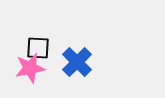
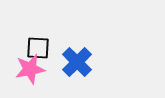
pink star: moved 1 px down
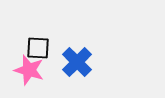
pink star: moved 1 px left, 1 px down; rotated 28 degrees clockwise
